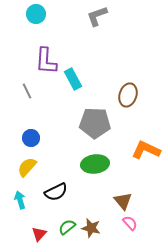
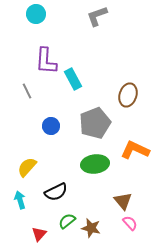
gray pentagon: rotated 24 degrees counterclockwise
blue circle: moved 20 px right, 12 px up
orange L-shape: moved 11 px left
green semicircle: moved 6 px up
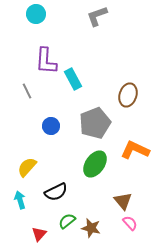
green ellipse: rotated 48 degrees counterclockwise
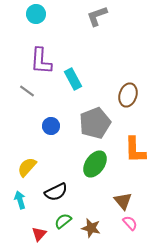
purple L-shape: moved 5 px left
gray line: rotated 28 degrees counterclockwise
orange L-shape: rotated 116 degrees counterclockwise
green semicircle: moved 4 px left
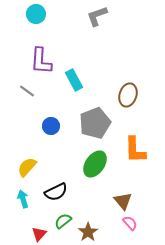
cyan rectangle: moved 1 px right, 1 px down
cyan arrow: moved 3 px right, 1 px up
brown star: moved 3 px left, 4 px down; rotated 24 degrees clockwise
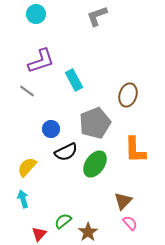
purple L-shape: rotated 112 degrees counterclockwise
blue circle: moved 3 px down
black semicircle: moved 10 px right, 40 px up
brown triangle: rotated 24 degrees clockwise
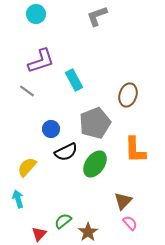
cyan arrow: moved 5 px left
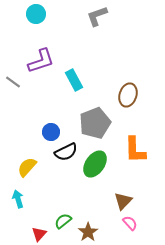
gray line: moved 14 px left, 9 px up
blue circle: moved 3 px down
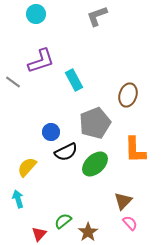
green ellipse: rotated 12 degrees clockwise
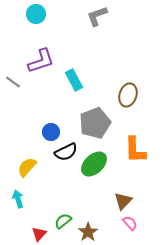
green ellipse: moved 1 px left
